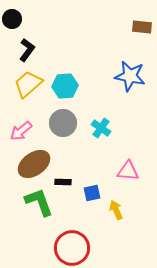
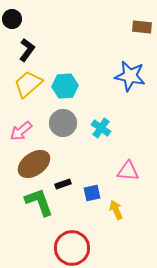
black rectangle: moved 2 px down; rotated 21 degrees counterclockwise
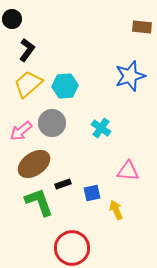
blue star: rotated 28 degrees counterclockwise
gray circle: moved 11 px left
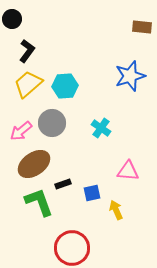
black L-shape: moved 1 px down
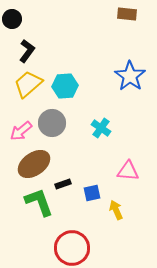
brown rectangle: moved 15 px left, 13 px up
blue star: rotated 20 degrees counterclockwise
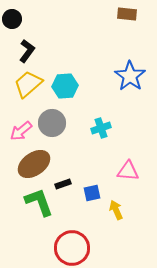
cyan cross: rotated 36 degrees clockwise
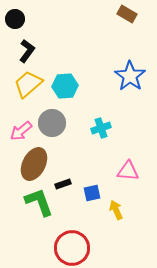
brown rectangle: rotated 24 degrees clockwise
black circle: moved 3 px right
brown ellipse: rotated 28 degrees counterclockwise
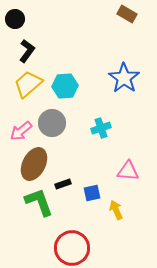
blue star: moved 6 px left, 2 px down
